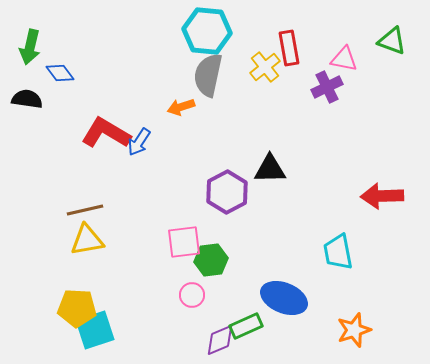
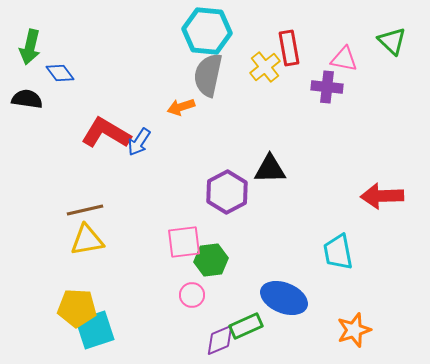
green triangle: rotated 24 degrees clockwise
purple cross: rotated 32 degrees clockwise
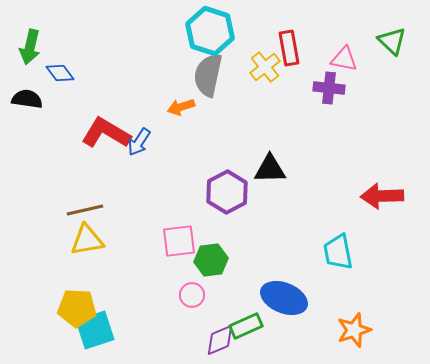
cyan hexagon: moved 3 px right; rotated 12 degrees clockwise
purple cross: moved 2 px right, 1 px down
pink square: moved 5 px left, 1 px up
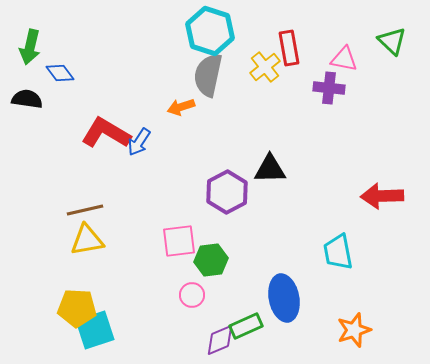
blue ellipse: rotated 57 degrees clockwise
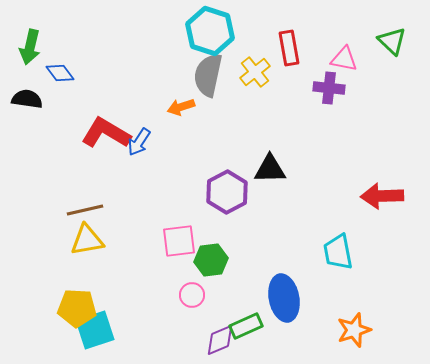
yellow cross: moved 10 px left, 5 px down
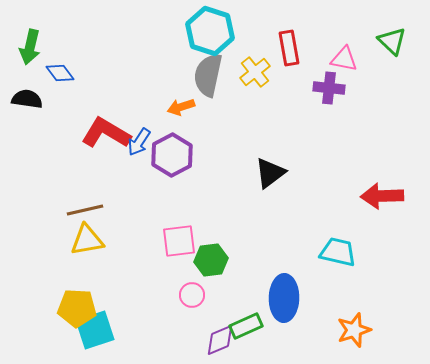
black triangle: moved 4 px down; rotated 36 degrees counterclockwise
purple hexagon: moved 55 px left, 37 px up
cyan trapezoid: rotated 114 degrees clockwise
blue ellipse: rotated 12 degrees clockwise
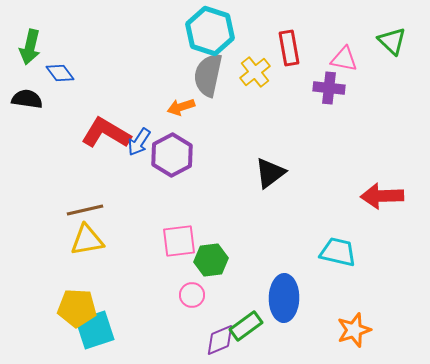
green rectangle: rotated 12 degrees counterclockwise
